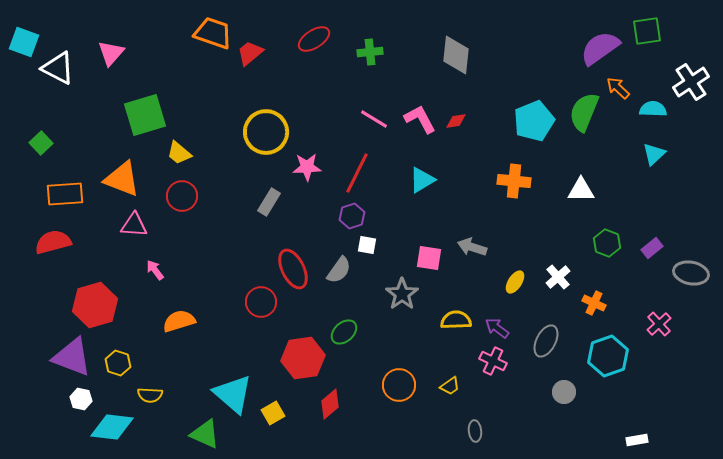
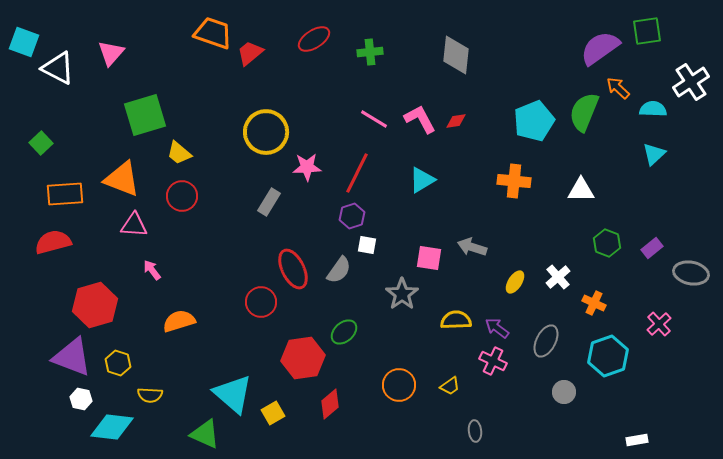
pink arrow at (155, 270): moved 3 px left
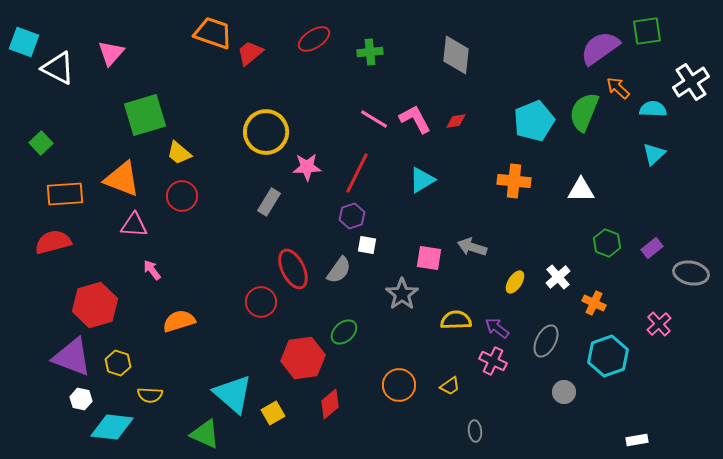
pink L-shape at (420, 119): moved 5 px left
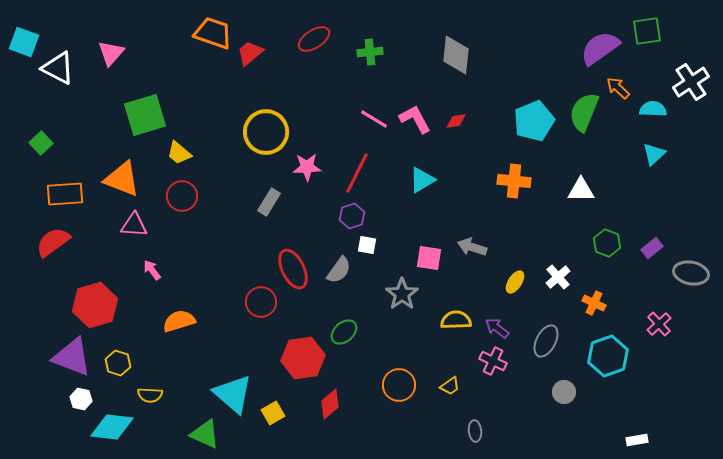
red semicircle at (53, 242): rotated 21 degrees counterclockwise
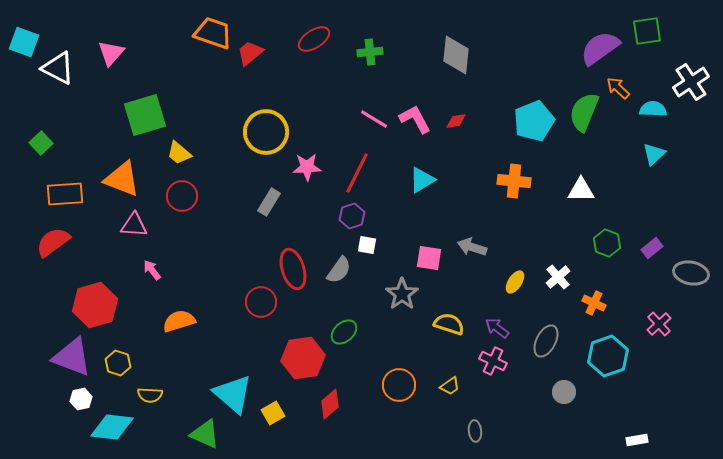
red ellipse at (293, 269): rotated 9 degrees clockwise
yellow semicircle at (456, 320): moved 7 px left, 4 px down; rotated 20 degrees clockwise
white hexagon at (81, 399): rotated 25 degrees counterclockwise
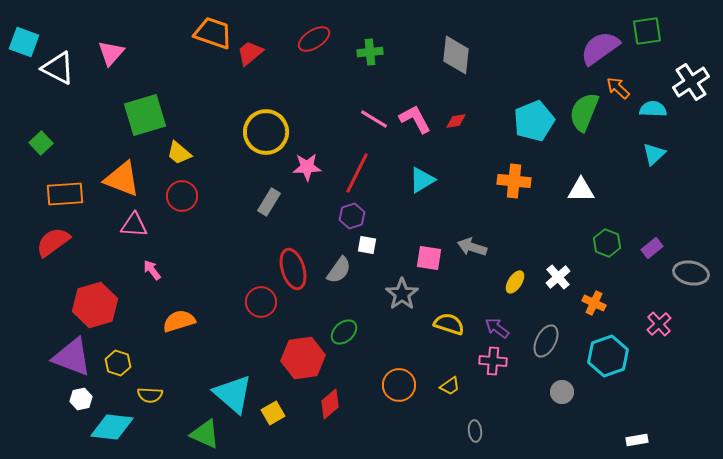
pink cross at (493, 361): rotated 20 degrees counterclockwise
gray circle at (564, 392): moved 2 px left
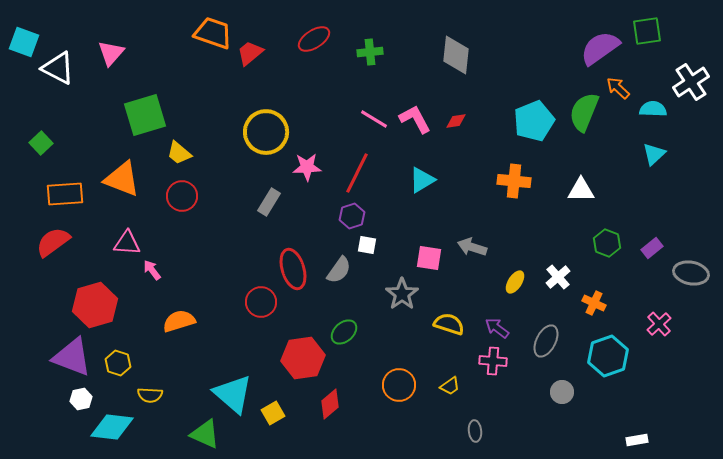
pink triangle at (134, 225): moved 7 px left, 18 px down
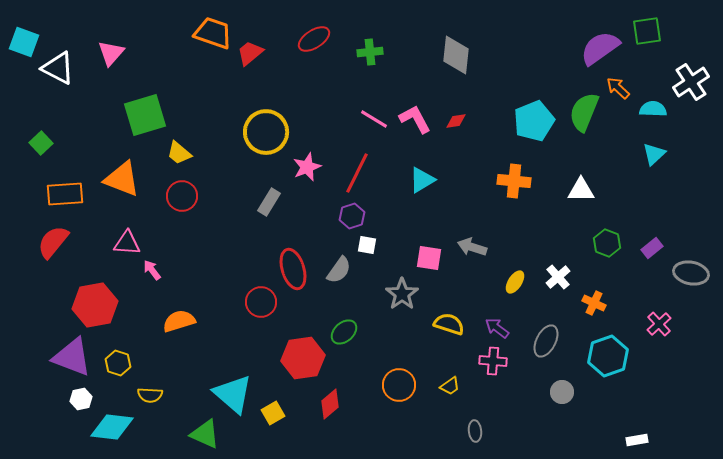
pink star at (307, 167): rotated 20 degrees counterclockwise
red semicircle at (53, 242): rotated 15 degrees counterclockwise
red hexagon at (95, 305): rotated 6 degrees clockwise
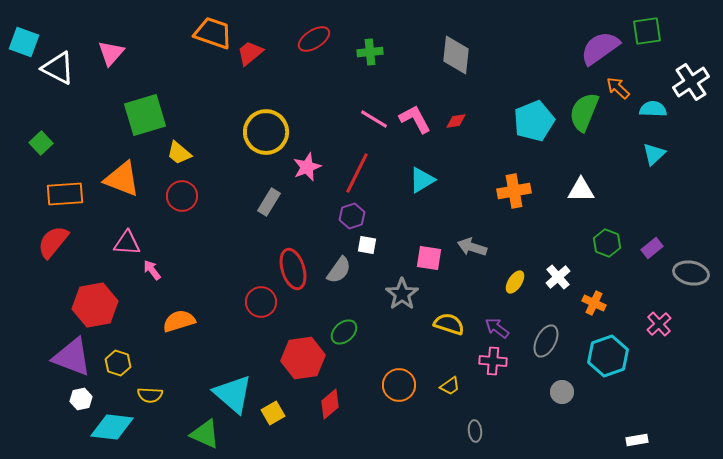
orange cross at (514, 181): moved 10 px down; rotated 16 degrees counterclockwise
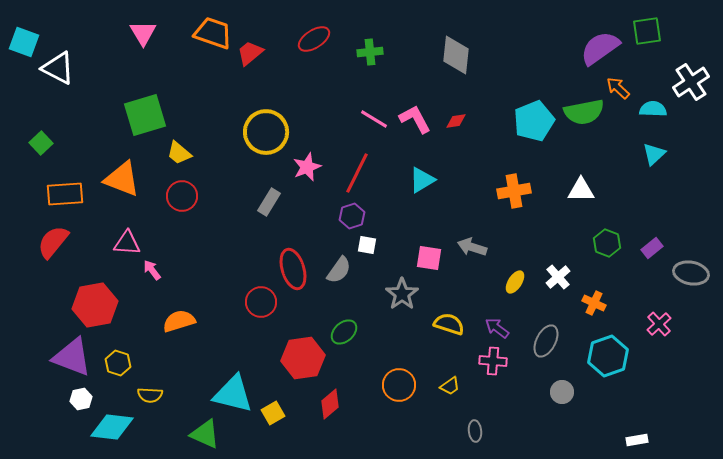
pink triangle at (111, 53): moved 32 px right, 20 px up; rotated 12 degrees counterclockwise
green semicircle at (584, 112): rotated 123 degrees counterclockwise
cyan triangle at (233, 394): rotated 27 degrees counterclockwise
